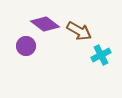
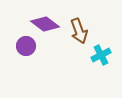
brown arrow: rotated 40 degrees clockwise
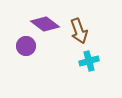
cyan cross: moved 12 px left, 6 px down; rotated 12 degrees clockwise
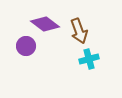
cyan cross: moved 2 px up
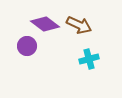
brown arrow: moved 6 px up; rotated 45 degrees counterclockwise
purple circle: moved 1 px right
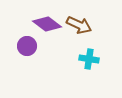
purple diamond: moved 2 px right
cyan cross: rotated 24 degrees clockwise
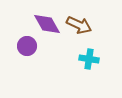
purple diamond: rotated 24 degrees clockwise
